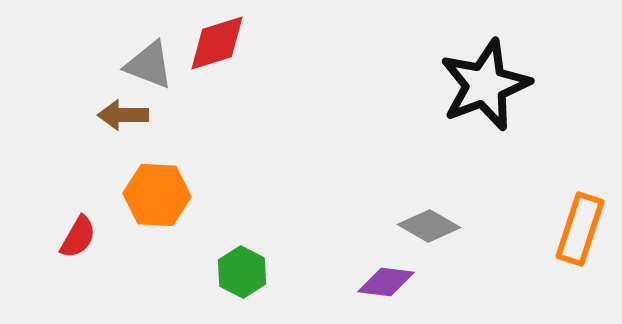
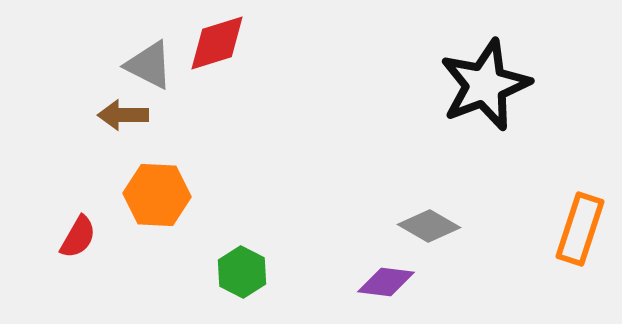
gray triangle: rotated 6 degrees clockwise
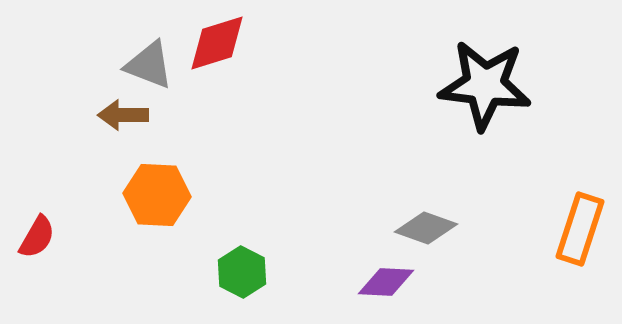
gray triangle: rotated 6 degrees counterclockwise
black star: rotated 28 degrees clockwise
gray diamond: moved 3 px left, 2 px down; rotated 10 degrees counterclockwise
red semicircle: moved 41 px left
purple diamond: rotated 4 degrees counterclockwise
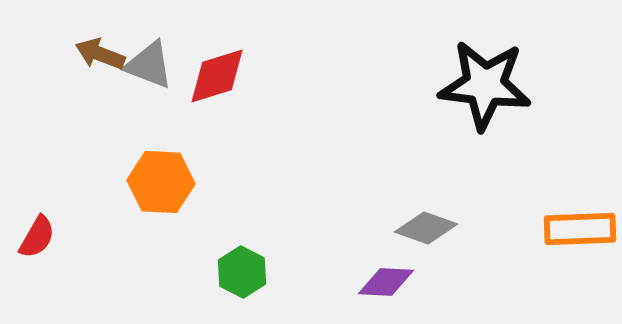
red diamond: moved 33 px down
brown arrow: moved 23 px left, 61 px up; rotated 21 degrees clockwise
orange hexagon: moved 4 px right, 13 px up
orange rectangle: rotated 70 degrees clockwise
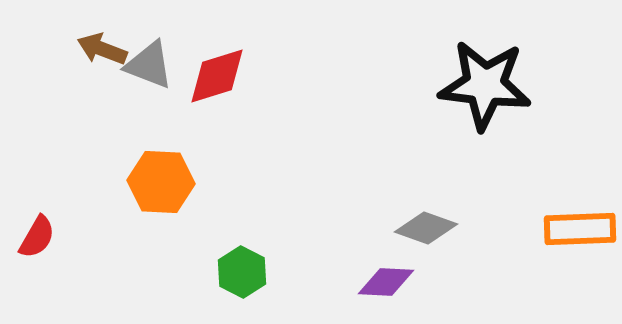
brown arrow: moved 2 px right, 5 px up
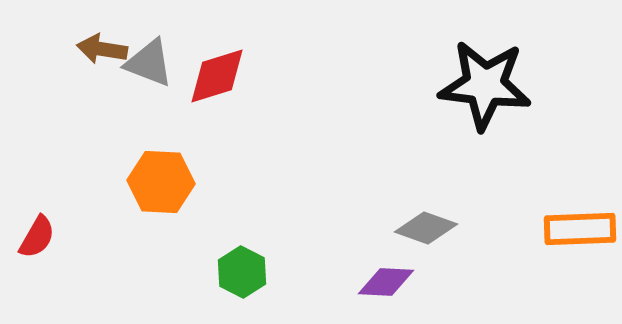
brown arrow: rotated 12 degrees counterclockwise
gray triangle: moved 2 px up
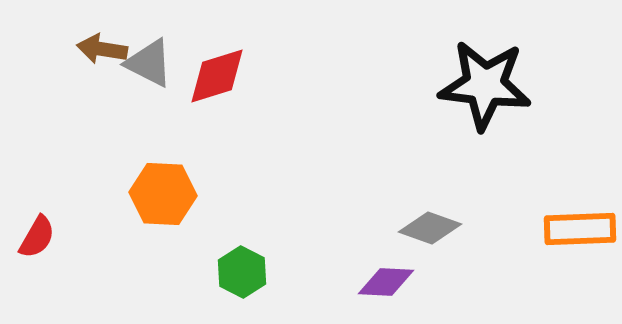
gray triangle: rotated 6 degrees clockwise
orange hexagon: moved 2 px right, 12 px down
gray diamond: moved 4 px right
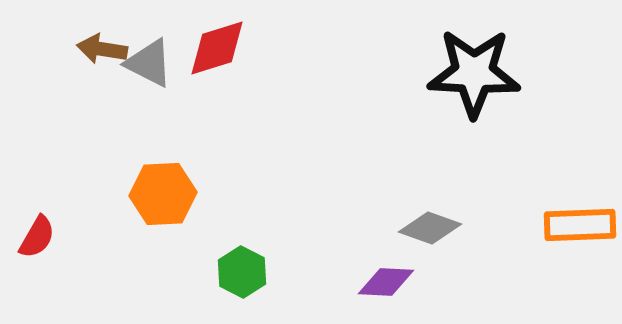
red diamond: moved 28 px up
black star: moved 11 px left, 12 px up; rotated 4 degrees counterclockwise
orange hexagon: rotated 6 degrees counterclockwise
orange rectangle: moved 4 px up
